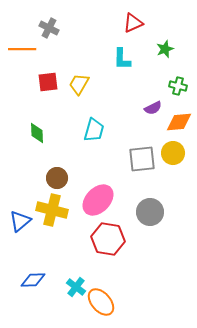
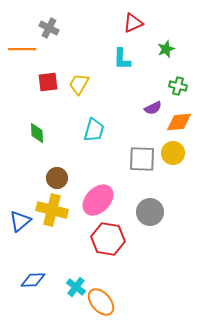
green star: moved 1 px right
gray square: rotated 8 degrees clockwise
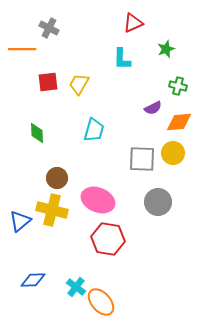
pink ellipse: rotated 68 degrees clockwise
gray circle: moved 8 px right, 10 px up
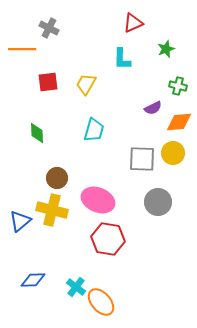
yellow trapezoid: moved 7 px right
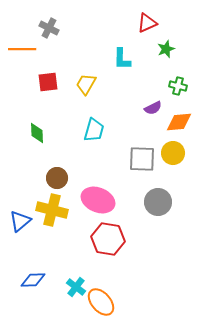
red triangle: moved 14 px right
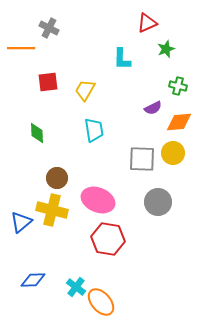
orange line: moved 1 px left, 1 px up
yellow trapezoid: moved 1 px left, 6 px down
cyan trapezoid: rotated 25 degrees counterclockwise
blue triangle: moved 1 px right, 1 px down
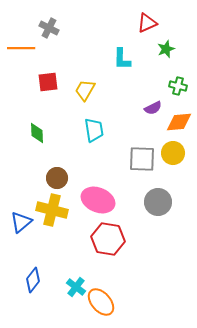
blue diamond: rotated 50 degrees counterclockwise
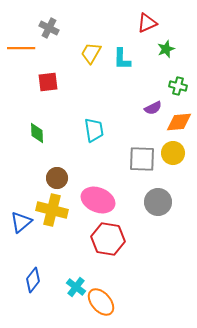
yellow trapezoid: moved 6 px right, 37 px up
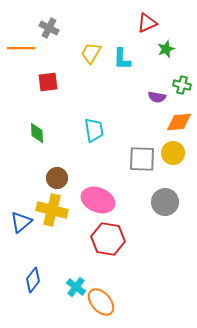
green cross: moved 4 px right, 1 px up
purple semicircle: moved 4 px right, 11 px up; rotated 36 degrees clockwise
gray circle: moved 7 px right
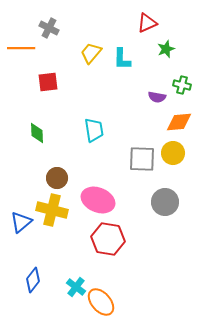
yellow trapezoid: rotated 10 degrees clockwise
